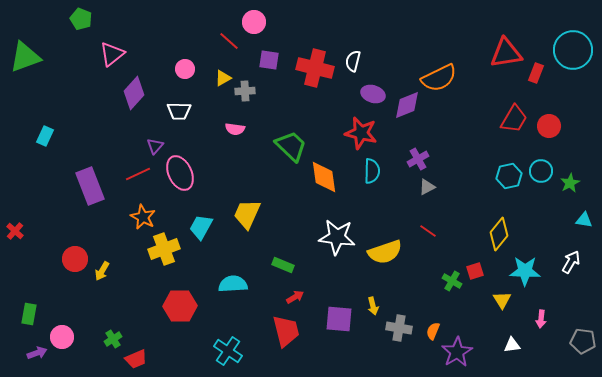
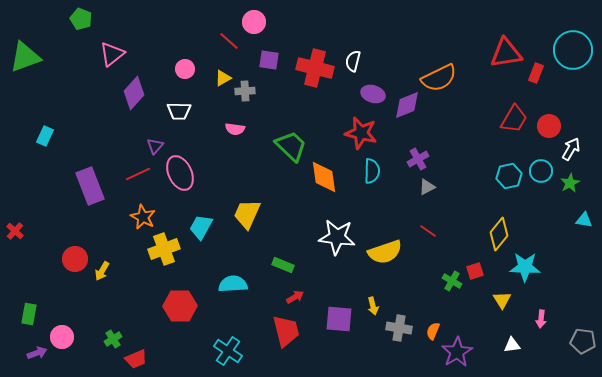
white arrow at (571, 262): moved 113 px up
cyan star at (525, 271): moved 4 px up
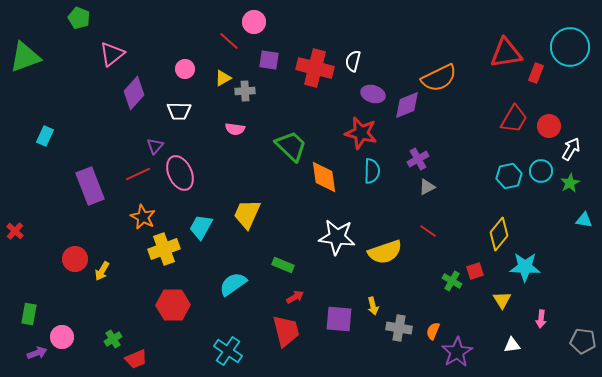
green pentagon at (81, 19): moved 2 px left, 1 px up
cyan circle at (573, 50): moved 3 px left, 3 px up
cyan semicircle at (233, 284): rotated 32 degrees counterclockwise
red hexagon at (180, 306): moved 7 px left, 1 px up
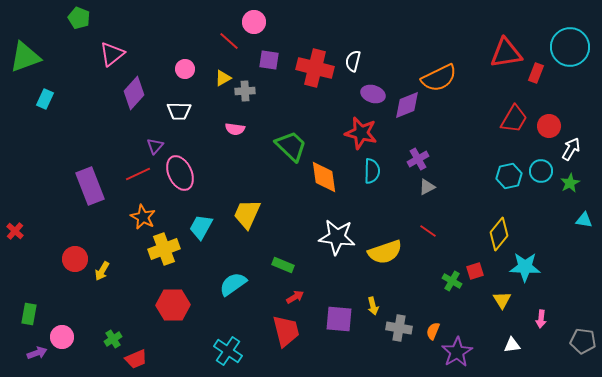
cyan rectangle at (45, 136): moved 37 px up
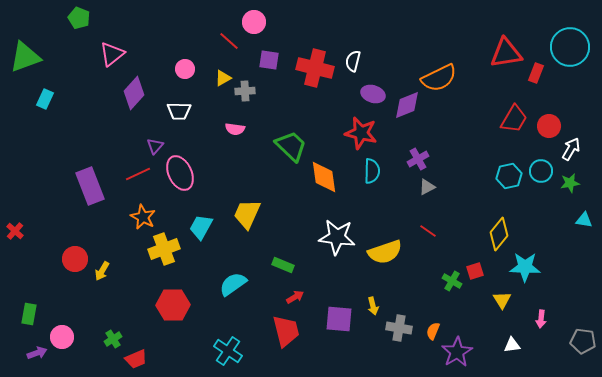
green star at (570, 183): rotated 18 degrees clockwise
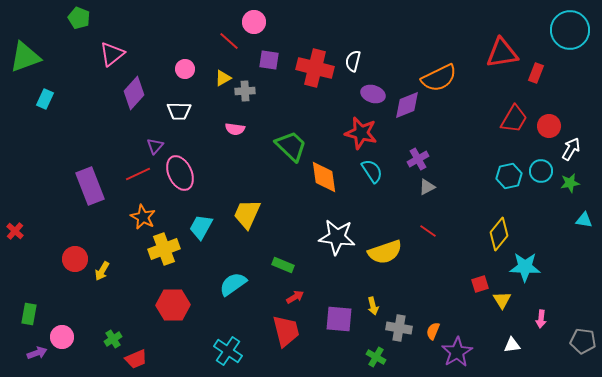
cyan circle at (570, 47): moved 17 px up
red triangle at (506, 53): moved 4 px left
cyan semicircle at (372, 171): rotated 35 degrees counterclockwise
red square at (475, 271): moved 5 px right, 13 px down
green cross at (452, 281): moved 76 px left, 76 px down
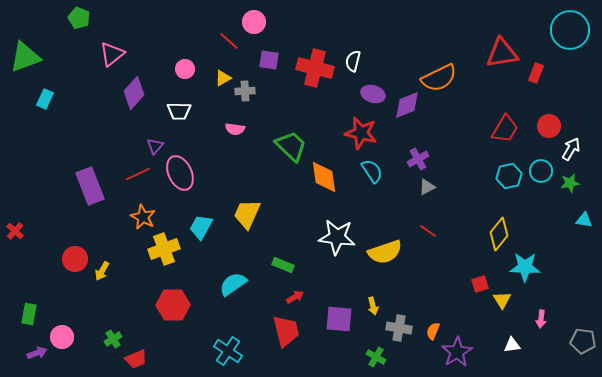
red trapezoid at (514, 119): moved 9 px left, 10 px down
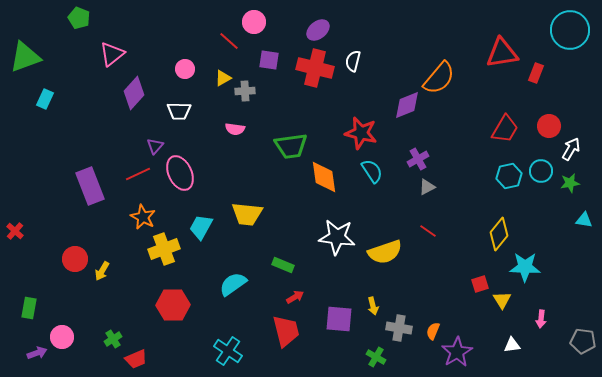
orange semicircle at (439, 78): rotated 24 degrees counterclockwise
purple ellipse at (373, 94): moved 55 px left, 64 px up; rotated 55 degrees counterclockwise
green trapezoid at (291, 146): rotated 128 degrees clockwise
yellow trapezoid at (247, 214): rotated 108 degrees counterclockwise
green rectangle at (29, 314): moved 6 px up
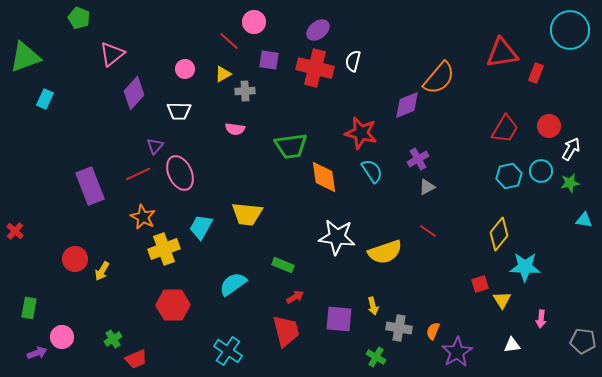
yellow triangle at (223, 78): moved 4 px up
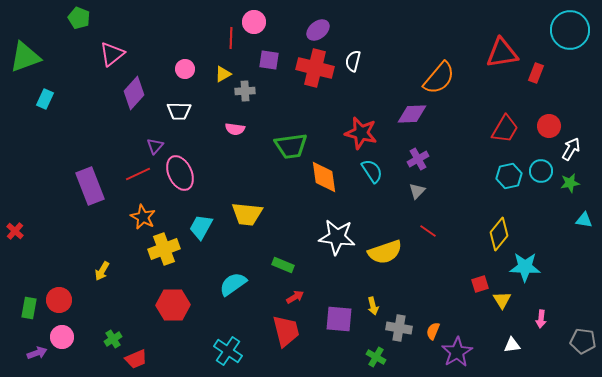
red line at (229, 41): moved 2 px right, 3 px up; rotated 50 degrees clockwise
purple diamond at (407, 105): moved 5 px right, 9 px down; rotated 20 degrees clockwise
gray triangle at (427, 187): moved 10 px left, 4 px down; rotated 18 degrees counterclockwise
red circle at (75, 259): moved 16 px left, 41 px down
